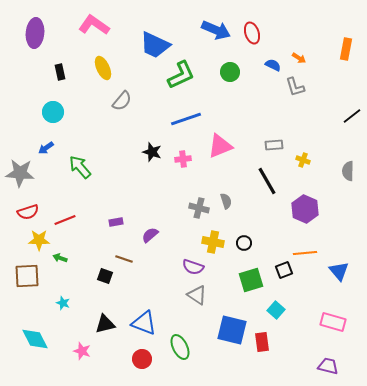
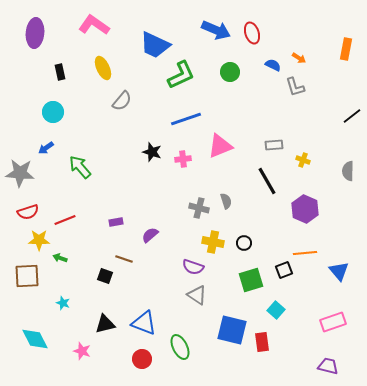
pink rectangle at (333, 322): rotated 35 degrees counterclockwise
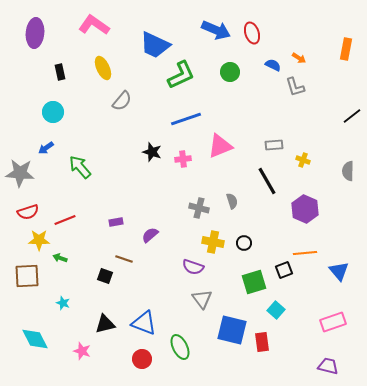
gray semicircle at (226, 201): moved 6 px right
green square at (251, 280): moved 3 px right, 2 px down
gray triangle at (197, 295): moved 5 px right, 4 px down; rotated 20 degrees clockwise
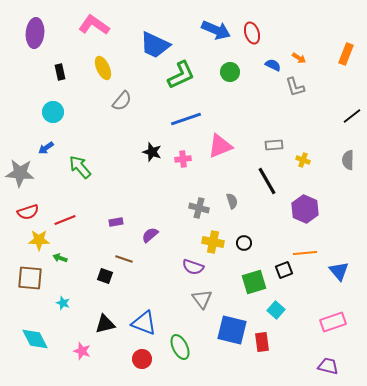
orange rectangle at (346, 49): moved 5 px down; rotated 10 degrees clockwise
gray semicircle at (348, 171): moved 11 px up
brown square at (27, 276): moved 3 px right, 2 px down; rotated 8 degrees clockwise
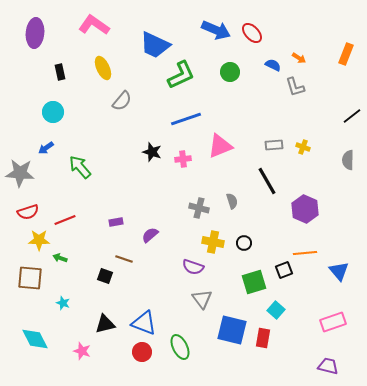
red ellipse at (252, 33): rotated 25 degrees counterclockwise
yellow cross at (303, 160): moved 13 px up
red rectangle at (262, 342): moved 1 px right, 4 px up; rotated 18 degrees clockwise
red circle at (142, 359): moved 7 px up
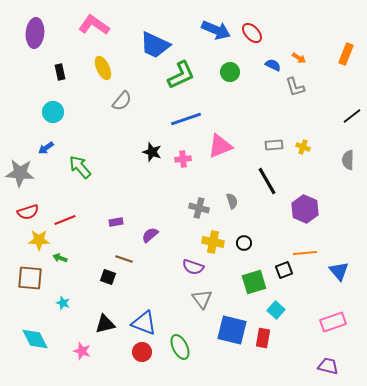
black square at (105, 276): moved 3 px right, 1 px down
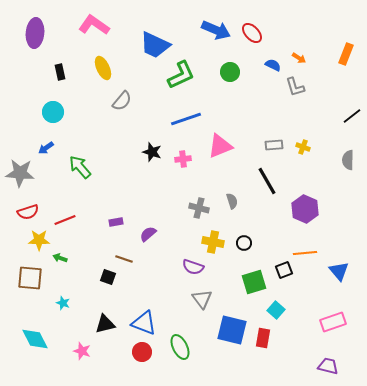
purple semicircle at (150, 235): moved 2 px left, 1 px up
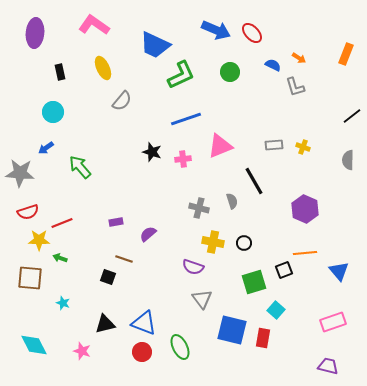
black line at (267, 181): moved 13 px left
red line at (65, 220): moved 3 px left, 3 px down
cyan diamond at (35, 339): moved 1 px left, 6 px down
